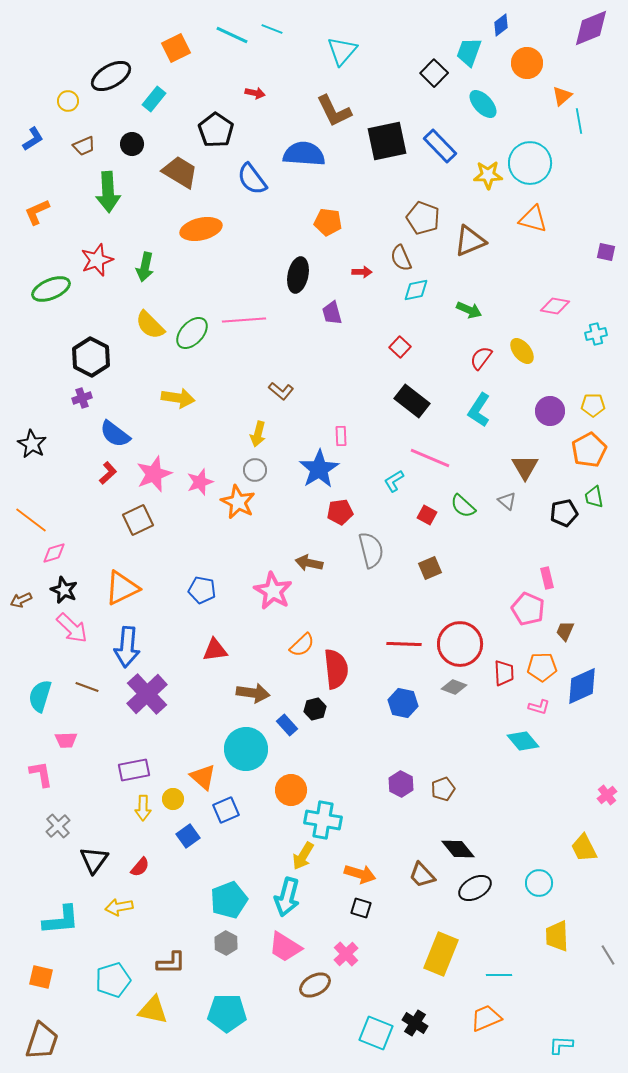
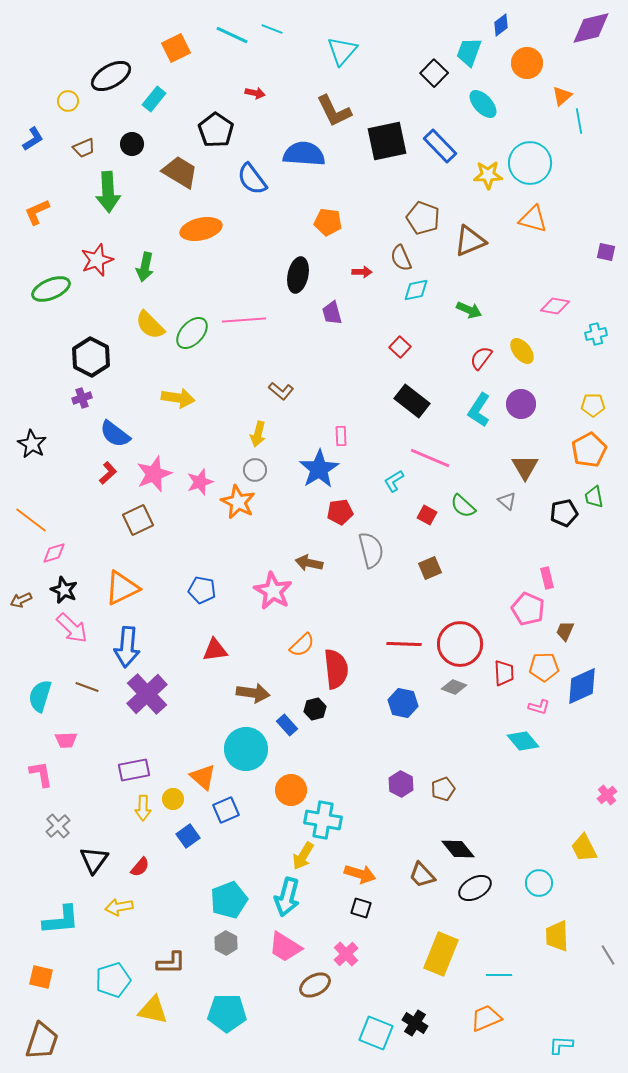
purple diamond at (591, 28): rotated 9 degrees clockwise
brown trapezoid at (84, 146): moved 2 px down
purple circle at (550, 411): moved 29 px left, 7 px up
orange pentagon at (542, 667): moved 2 px right
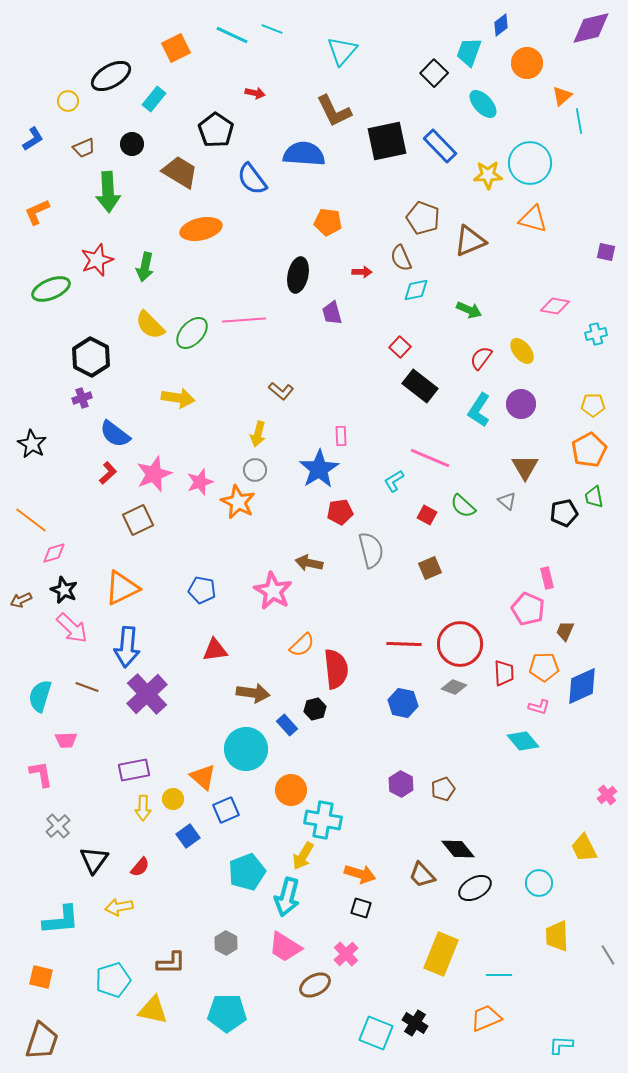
black rectangle at (412, 401): moved 8 px right, 15 px up
cyan pentagon at (229, 900): moved 18 px right, 28 px up
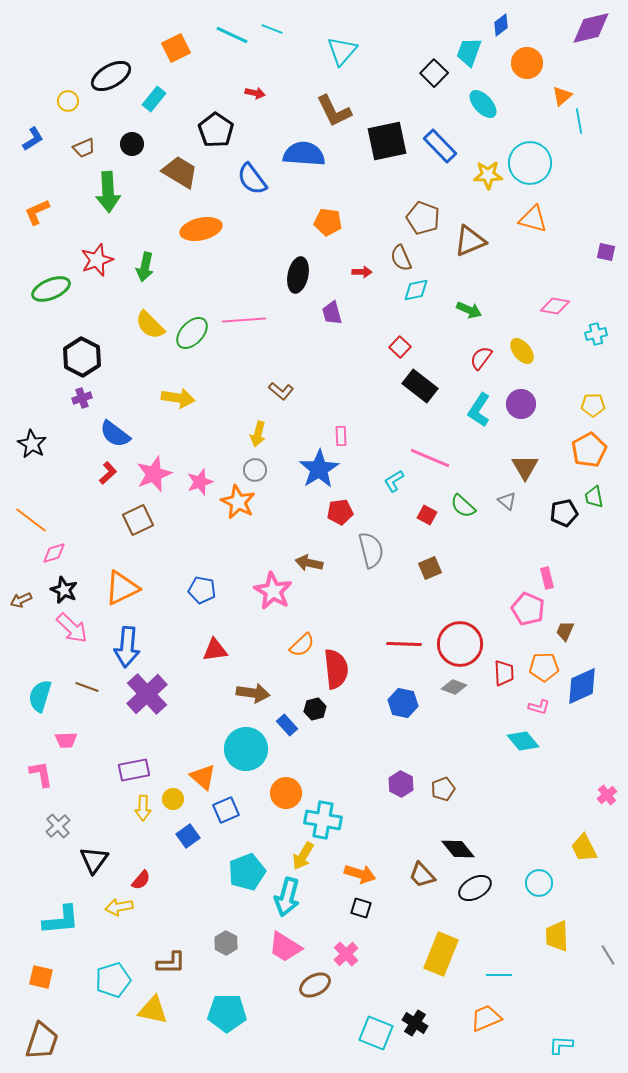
black hexagon at (91, 357): moved 9 px left
orange circle at (291, 790): moved 5 px left, 3 px down
red semicircle at (140, 867): moved 1 px right, 13 px down
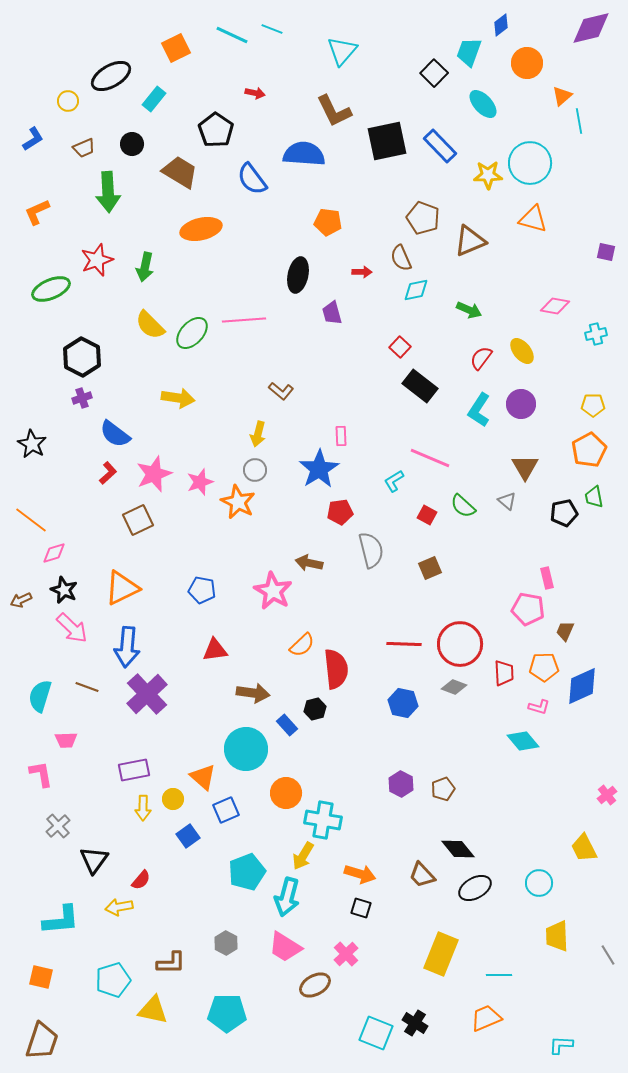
pink pentagon at (528, 609): rotated 12 degrees counterclockwise
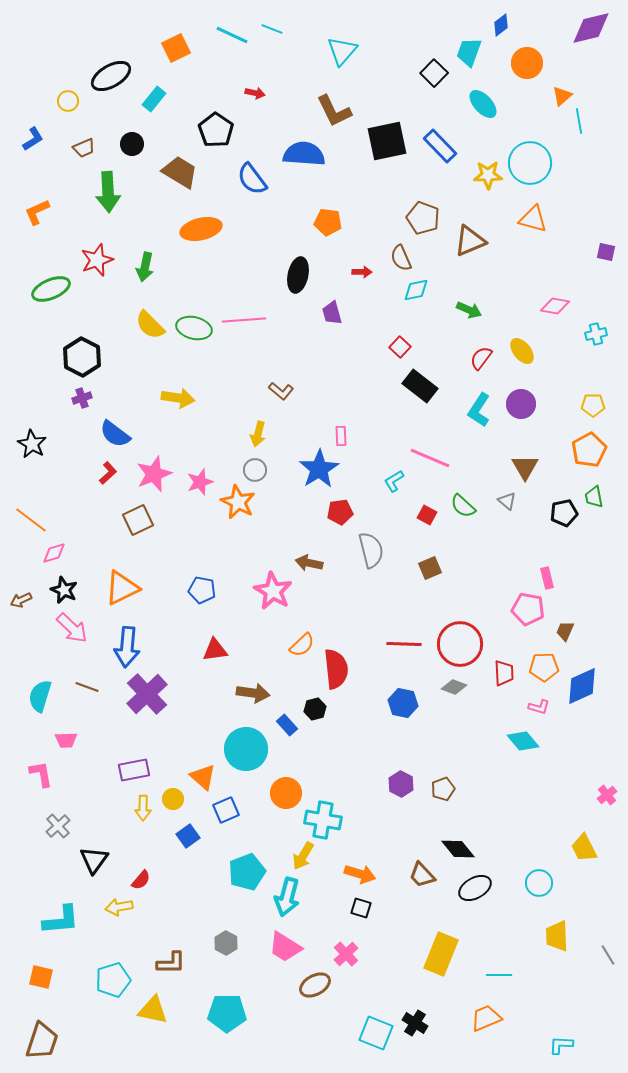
green ellipse at (192, 333): moved 2 px right, 5 px up; rotated 60 degrees clockwise
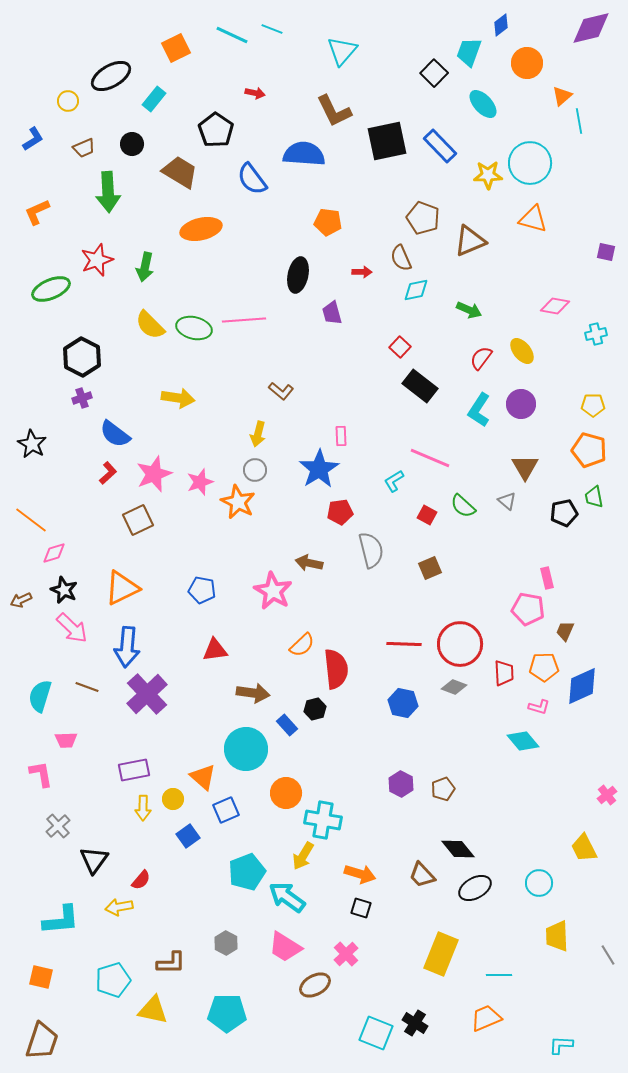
orange pentagon at (589, 450): rotated 28 degrees counterclockwise
cyan arrow at (287, 897): rotated 111 degrees clockwise
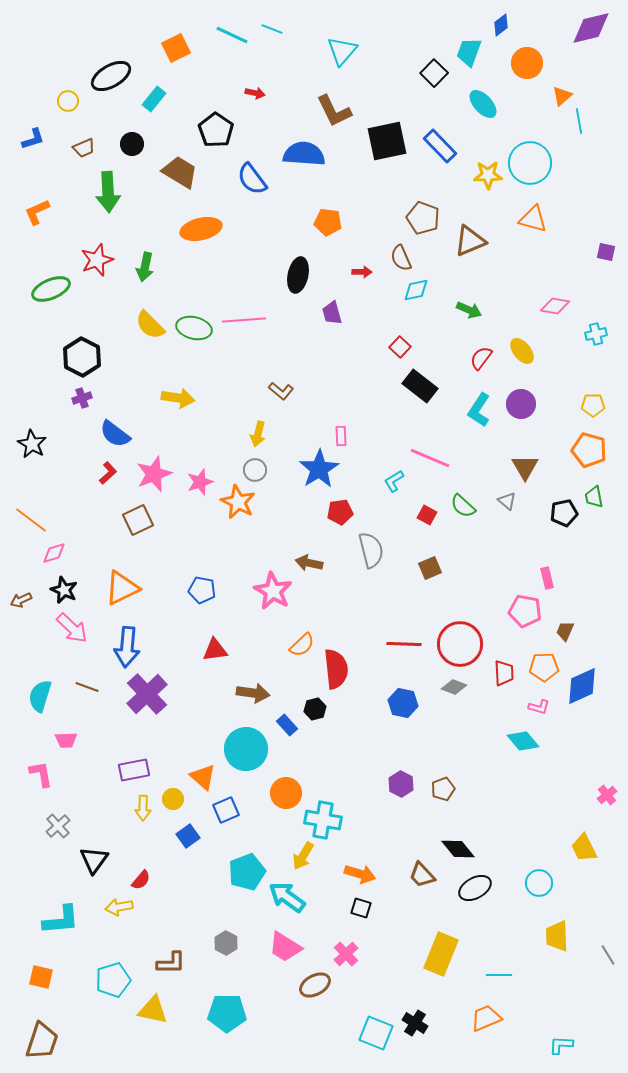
blue L-shape at (33, 139): rotated 15 degrees clockwise
pink pentagon at (528, 609): moved 3 px left, 2 px down
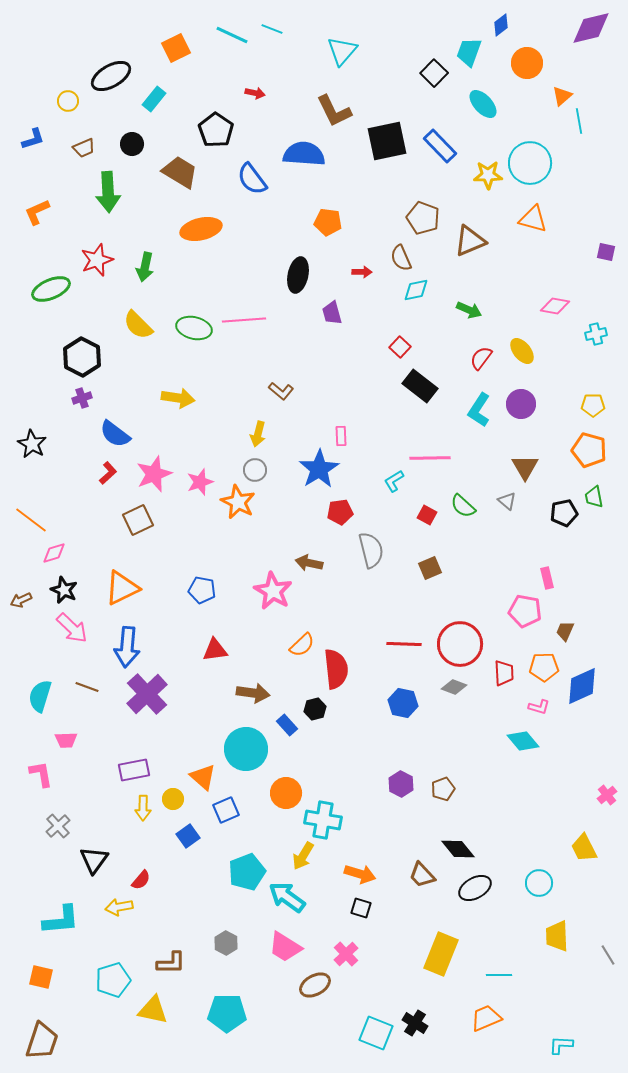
yellow semicircle at (150, 325): moved 12 px left
pink line at (430, 458): rotated 24 degrees counterclockwise
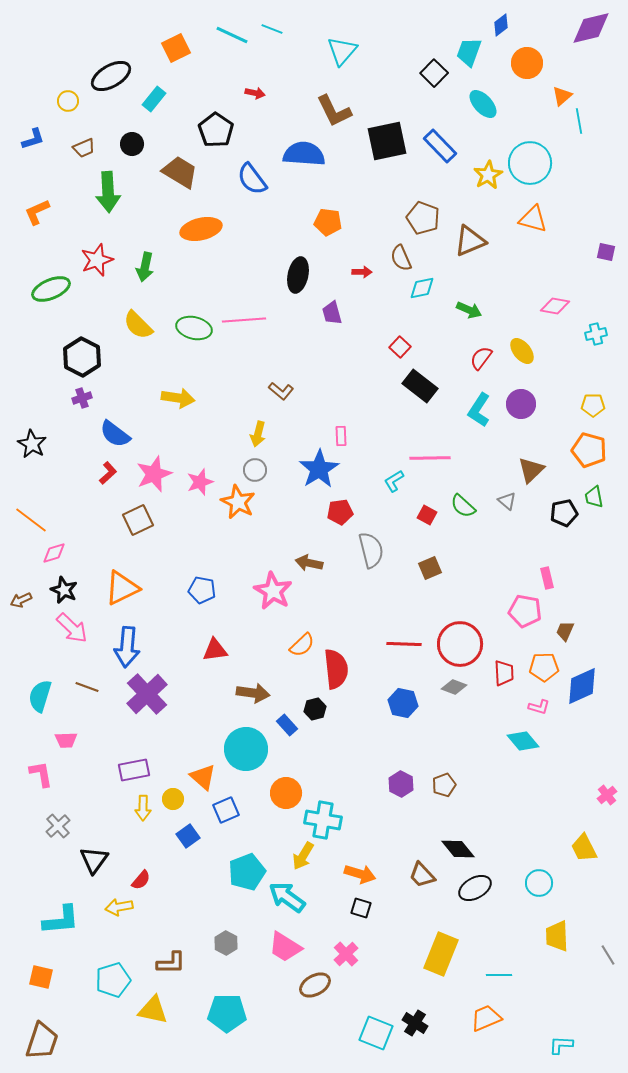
yellow star at (488, 175): rotated 28 degrees counterclockwise
cyan diamond at (416, 290): moved 6 px right, 2 px up
brown triangle at (525, 467): moved 6 px right, 3 px down; rotated 16 degrees clockwise
brown pentagon at (443, 789): moved 1 px right, 4 px up
